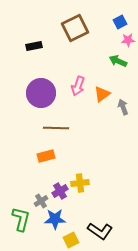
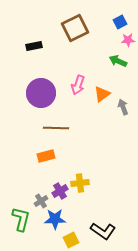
pink arrow: moved 1 px up
black L-shape: moved 3 px right
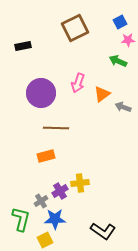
black rectangle: moved 11 px left
pink arrow: moved 2 px up
gray arrow: rotated 49 degrees counterclockwise
yellow square: moved 26 px left
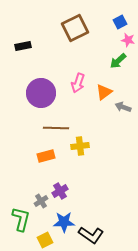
pink star: rotated 16 degrees clockwise
green arrow: rotated 66 degrees counterclockwise
orange triangle: moved 2 px right, 2 px up
yellow cross: moved 37 px up
blue star: moved 9 px right, 3 px down
black L-shape: moved 12 px left, 4 px down
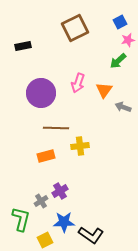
pink star: rotated 24 degrees counterclockwise
orange triangle: moved 2 px up; rotated 18 degrees counterclockwise
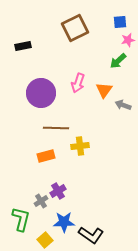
blue square: rotated 24 degrees clockwise
gray arrow: moved 2 px up
purple cross: moved 2 px left
yellow square: rotated 14 degrees counterclockwise
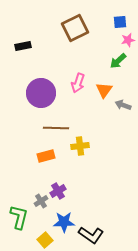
green L-shape: moved 2 px left, 2 px up
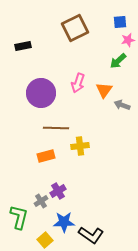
gray arrow: moved 1 px left
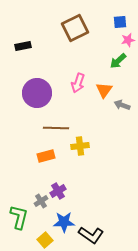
purple circle: moved 4 px left
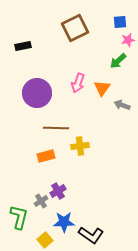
orange triangle: moved 2 px left, 2 px up
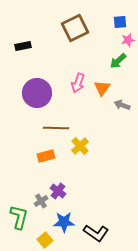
yellow cross: rotated 36 degrees counterclockwise
purple cross: rotated 21 degrees counterclockwise
black L-shape: moved 5 px right, 2 px up
